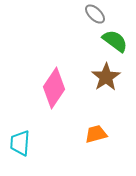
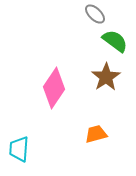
cyan trapezoid: moved 1 px left, 6 px down
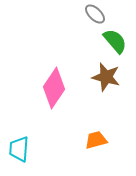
green semicircle: rotated 12 degrees clockwise
brown star: rotated 24 degrees counterclockwise
orange trapezoid: moved 6 px down
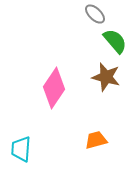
cyan trapezoid: moved 2 px right
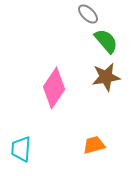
gray ellipse: moved 7 px left
green semicircle: moved 9 px left
brown star: rotated 24 degrees counterclockwise
orange trapezoid: moved 2 px left, 5 px down
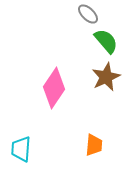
brown star: rotated 16 degrees counterclockwise
orange trapezoid: rotated 110 degrees clockwise
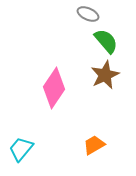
gray ellipse: rotated 20 degrees counterclockwise
brown star: moved 1 px left, 2 px up
orange trapezoid: rotated 125 degrees counterclockwise
cyan trapezoid: rotated 36 degrees clockwise
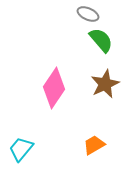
green semicircle: moved 5 px left, 1 px up
brown star: moved 9 px down
